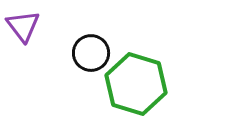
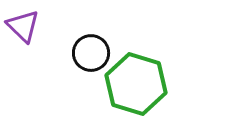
purple triangle: rotated 9 degrees counterclockwise
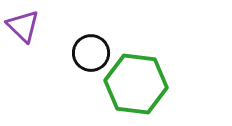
green hexagon: rotated 10 degrees counterclockwise
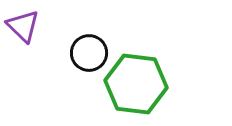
black circle: moved 2 px left
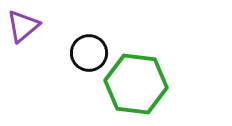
purple triangle: rotated 36 degrees clockwise
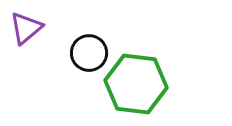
purple triangle: moved 3 px right, 2 px down
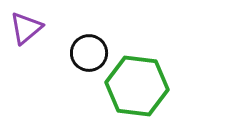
green hexagon: moved 1 px right, 2 px down
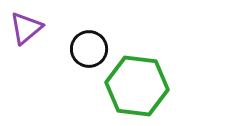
black circle: moved 4 px up
